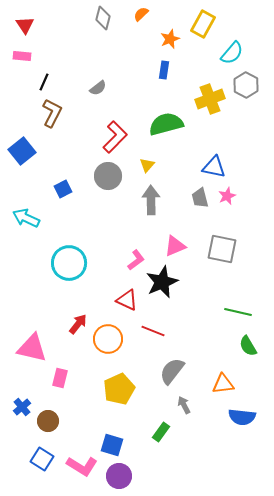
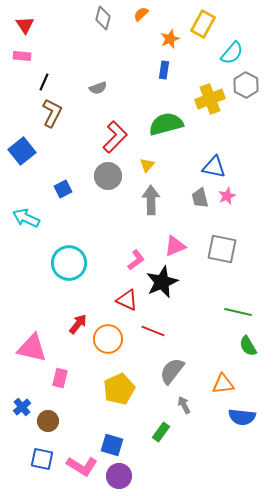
gray semicircle at (98, 88): rotated 18 degrees clockwise
blue square at (42, 459): rotated 20 degrees counterclockwise
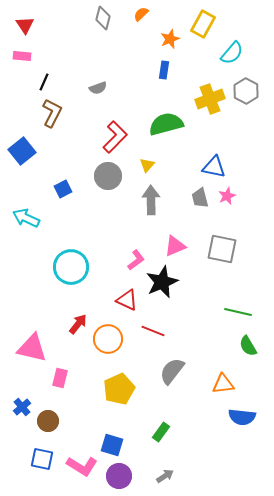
gray hexagon at (246, 85): moved 6 px down
cyan circle at (69, 263): moved 2 px right, 4 px down
gray arrow at (184, 405): moved 19 px left, 71 px down; rotated 84 degrees clockwise
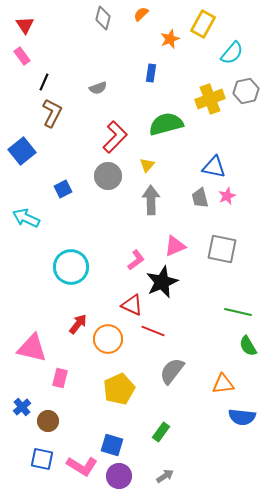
pink rectangle at (22, 56): rotated 48 degrees clockwise
blue rectangle at (164, 70): moved 13 px left, 3 px down
gray hexagon at (246, 91): rotated 20 degrees clockwise
red triangle at (127, 300): moved 5 px right, 5 px down
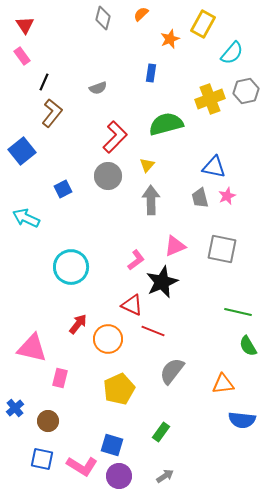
brown L-shape at (52, 113): rotated 12 degrees clockwise
blue cross at (22, 407): moved 7 px left, 1 px down
blue semicircle at (242, 417): moved 3 px down
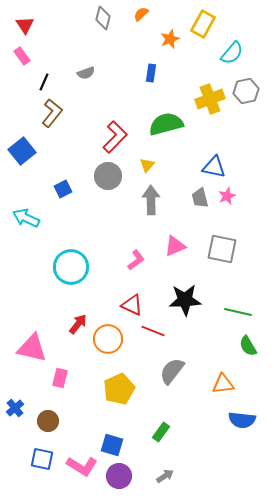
gray semicircle at (98, 88): moved 12 px left, 15 px up
black star at (162, 282): moved 23 px right, 18 px down; rotated 20 degrees clockwise
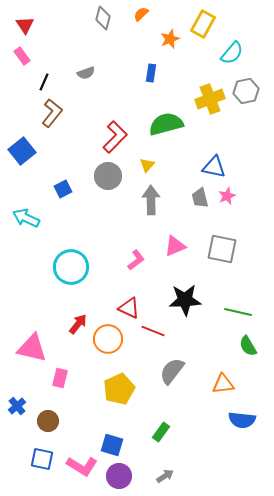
red triangle at (132, 305): moved 3 px left, 3 px down
blue cross at (15, 408): moved 2 px right, 2 px up
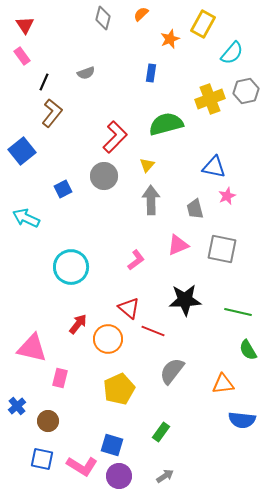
gray circle at (108, 176): moved 4 px left
gray trapezoid at (200, 198): moved 5 px left, 11 px down
pink triangle at (175, 246): moved 3 px right, 1 px up
red triangle at (129, 308): rotated 15 degrees clockwise
green semicircle at (248, 346): moved 4 px down
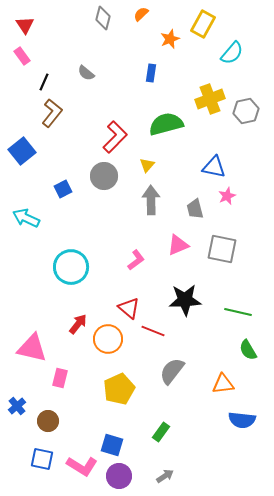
gray semicircle at (86, 73): rotated 60 degrees clockwise
gray hexagon at (246, 91): moved 20 px down
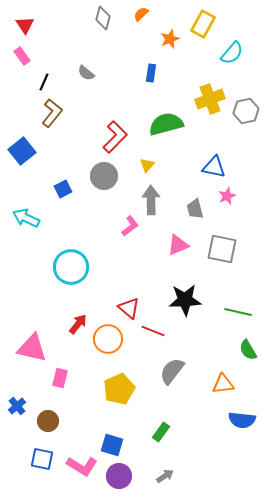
pink L-shape at (136, 260): moved 6 px left, 34 px up
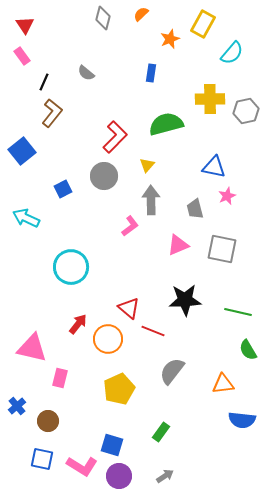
yellow cross at (210, 99): rotated 20 degrees clockwise
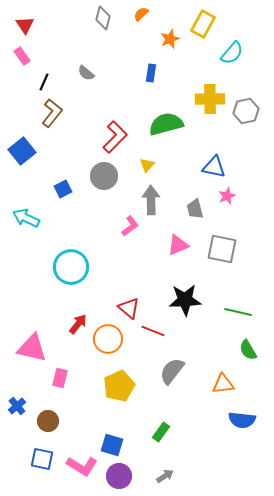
yellow pentagon at (119, 389): moved 3 px up
